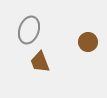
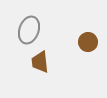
brown trapezoid: rotated 15 degrees clockwise
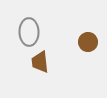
gray ellipse: moved 2 px down; rotated 20 degrees counterclockwise
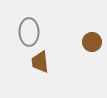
brown circle: moved 4 px right
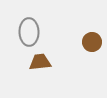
brown trapezoid: rotated 90 degrees clockwise
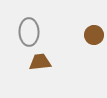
brown circle: moved 2 px right, 7 px up
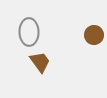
brown trapezoid: rotated 60 degrees clockwise
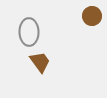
brown circle: moved 2 px left, 19 px up
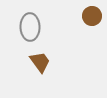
gray ellipse: moved 1 px right, 5 px up
